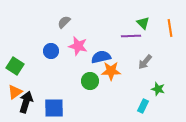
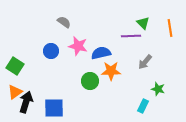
gray semicircle: rotated 80 degrees clockwise
blue semicircle: moved 4 px up
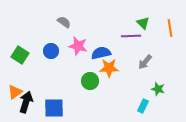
green square: moved 5 px right, 11 px up
orange star: moved 2 px left, 3 px up
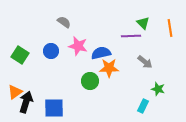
gray arrow: rotated 91 degrees counterclockwise
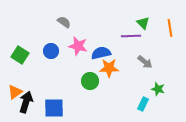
cyan rectangle: moved 2 px up
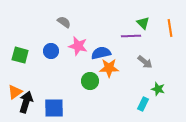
green square: rotated 18 degrees counterclockwise
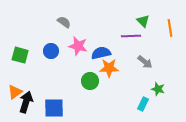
green triangle: moved 2 px up
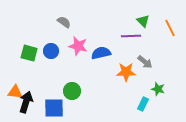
orange line: rotated 18 degrees counterclockwise
green square: moved 9 px right, 2 px up
orange star: moved 17 px right, 4 px down
green circle: moved 18 px left, 10 px down
orange triangle: rotated 42 degrees clockwise
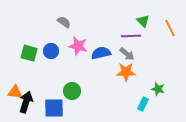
gray arrow: moved 18 px left, 8 px up
